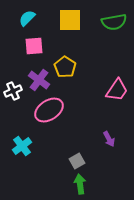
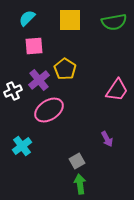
yellow pentagon: moved 2 px down
purple cross: rotated 15 degrees clockwise
purple arrow: moved 2 px left
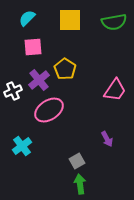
pink square: moved 1 px left, 1 px down
pink trapezoid: moved 2 px left
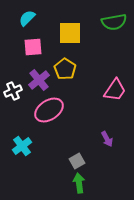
yellow square: moved 13 px down
green arrow: moved 1 px left, 1 px up
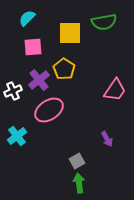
green semicircle: moved 10 px left
yellow pentagon: moved 1 px left
cyan cross: moved 5 px left, 10 px up
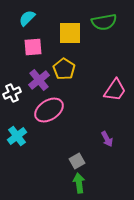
white cross: moved 1 px left, 2 px down
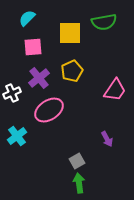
yellow pentagon: moved 8 px right, 2 px down; rotated 15 degrees clockwise
purple cross: moved 2 px up
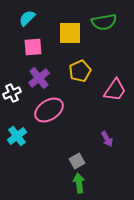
yellow pentagon: moved 8 px right
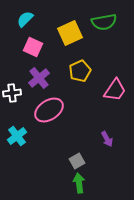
cyan semicircle: moved 2 px left, 1 px down
yellow square: rotated 25 degrees counterclockwise
pink square: rotated 30 degrees clockwise
white cross: rotated 18 degrees clockwise
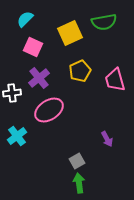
pink trapezoid: moved 10 px up; rotated 130 degrees clockwise
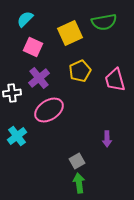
purple arrow: rotated 28 degrees clockwise
